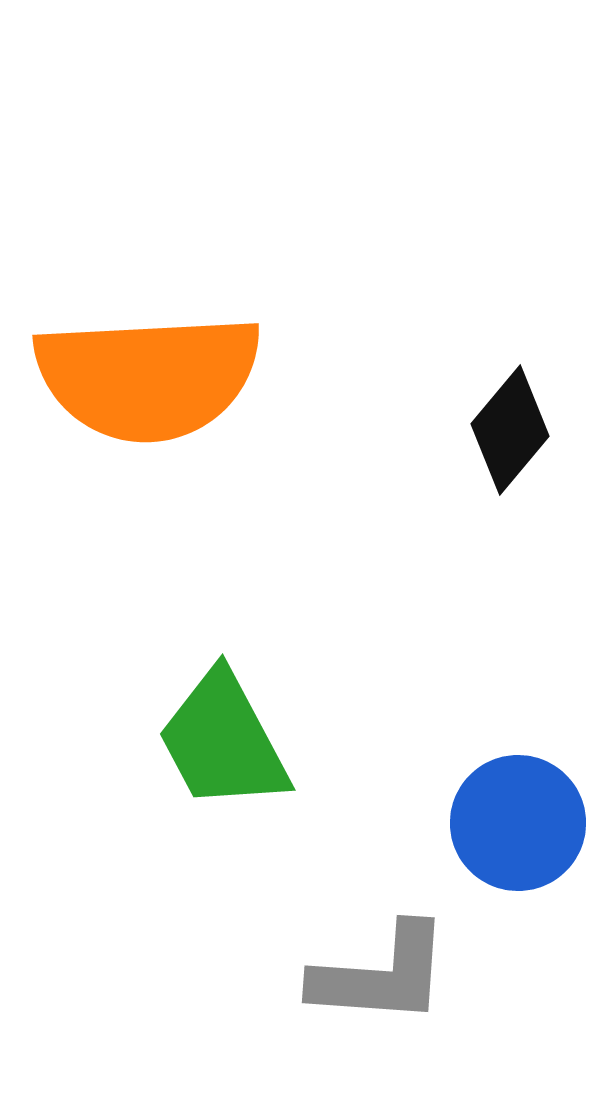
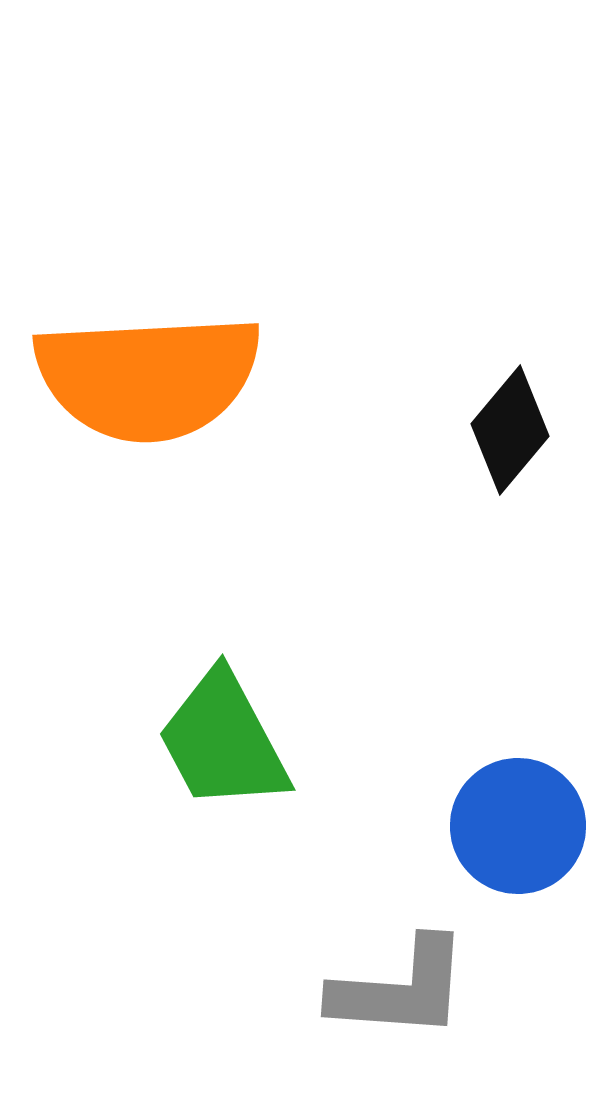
blue circle: moved 3 px down
gray L-shape: moved 19 px right, 14 px down
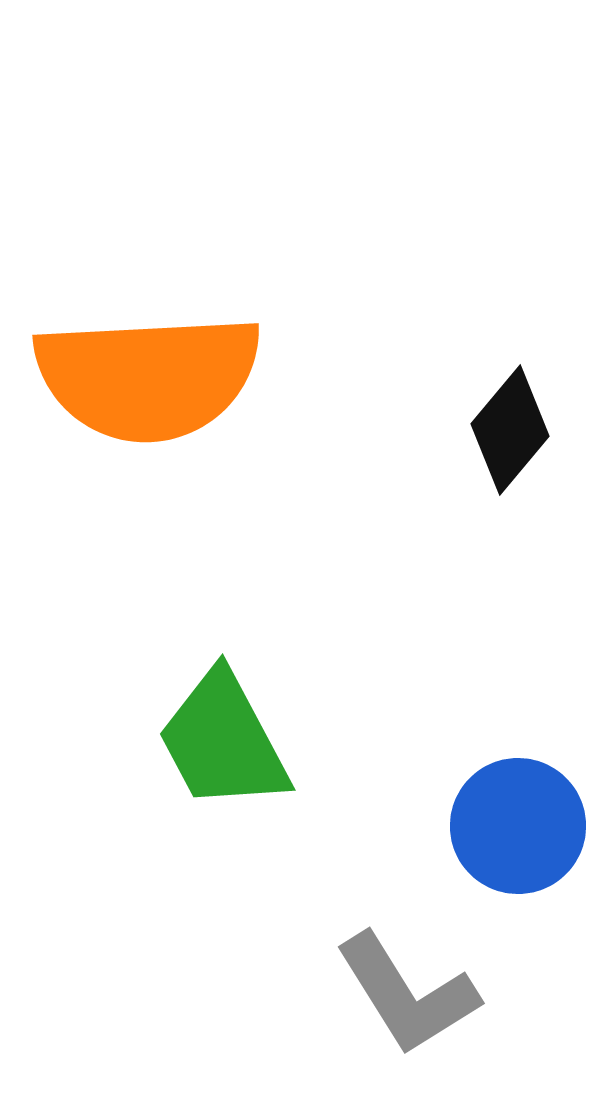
gray L-shape: moved 7 px right, 5 px down; rotated 54 degrees clockwise
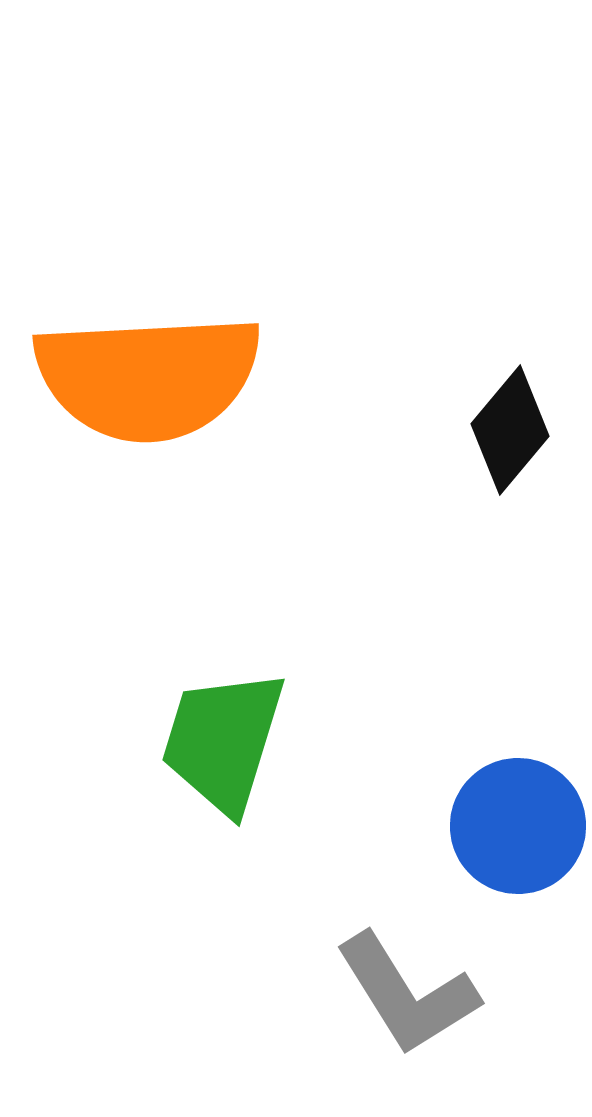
green trapezoid: rotated 45 degrees clockwise
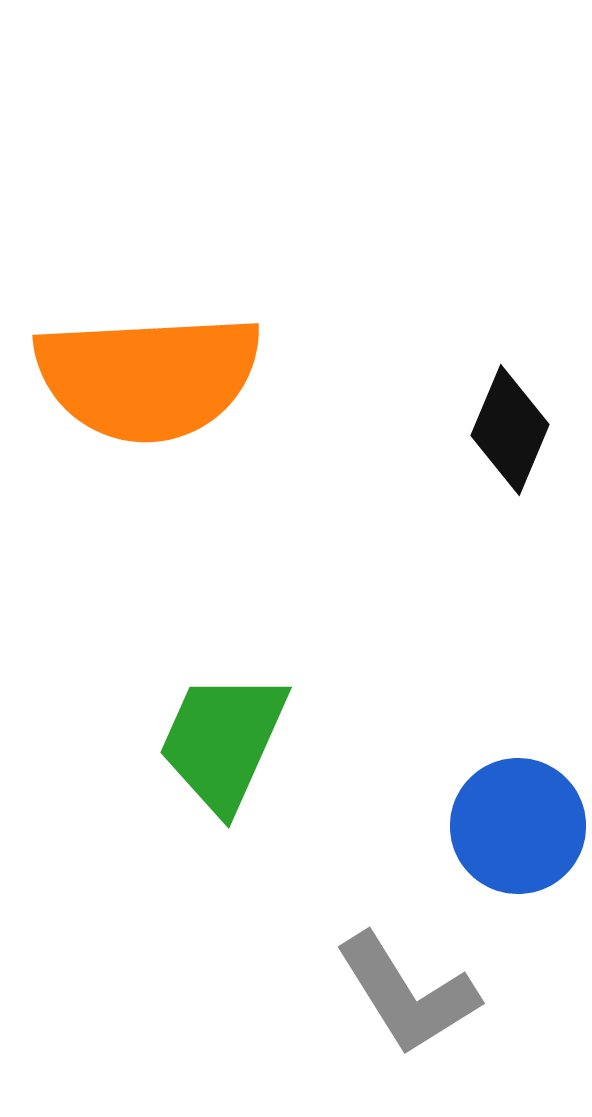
black diamond: rotated 17 degrees counterclockwise
green trapezoid: rotated 7 degrees clockwise
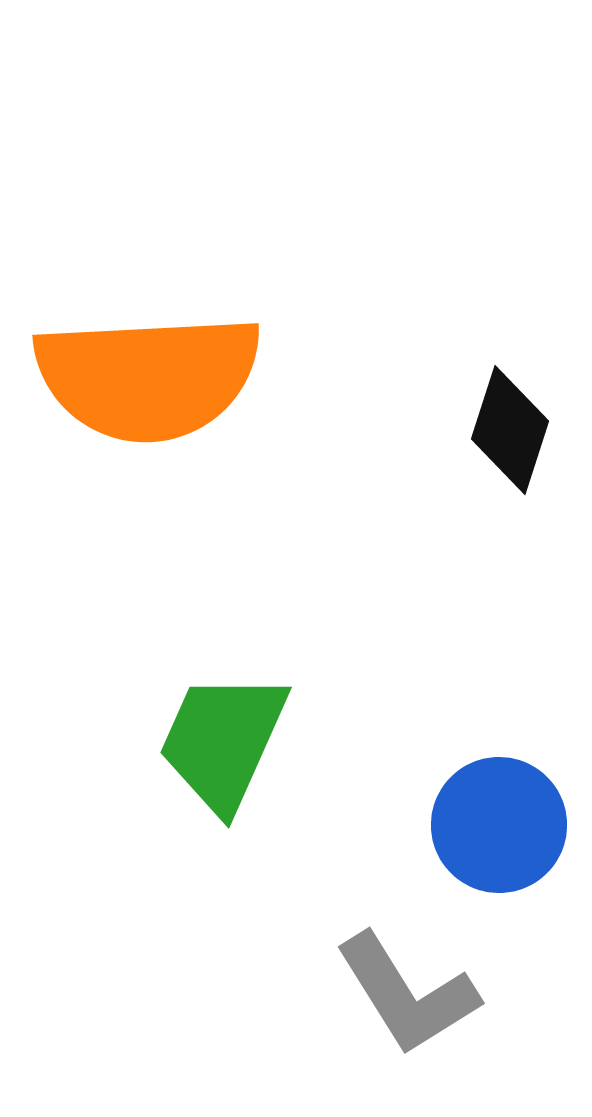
black diamond: rotated 5 degrees counterclockwise
blue circle: moved 19 px left, 1 px up
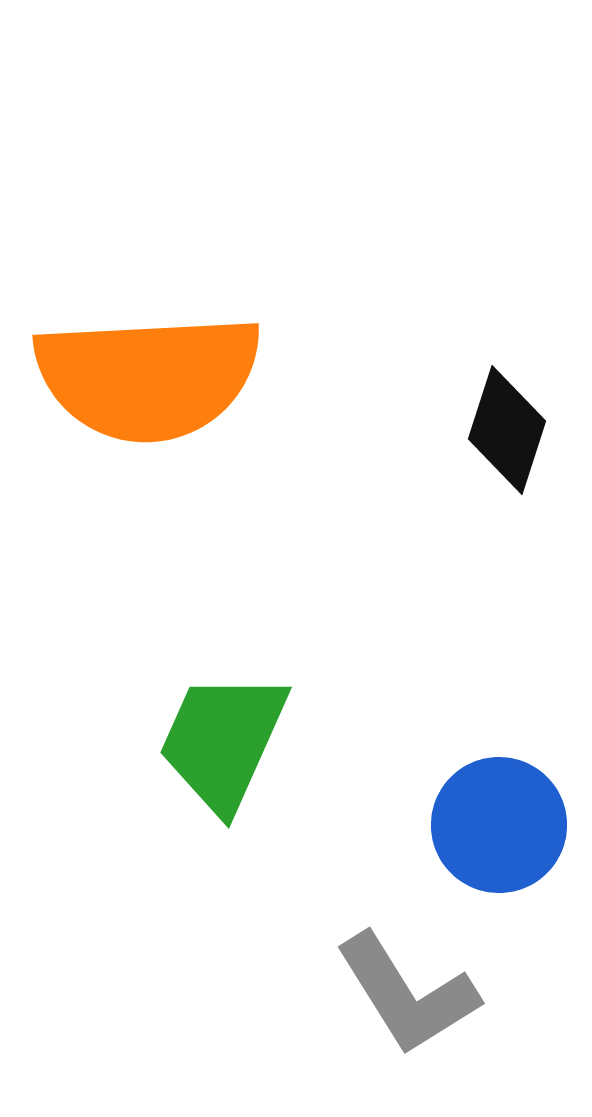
black diamond: moved 3 px left
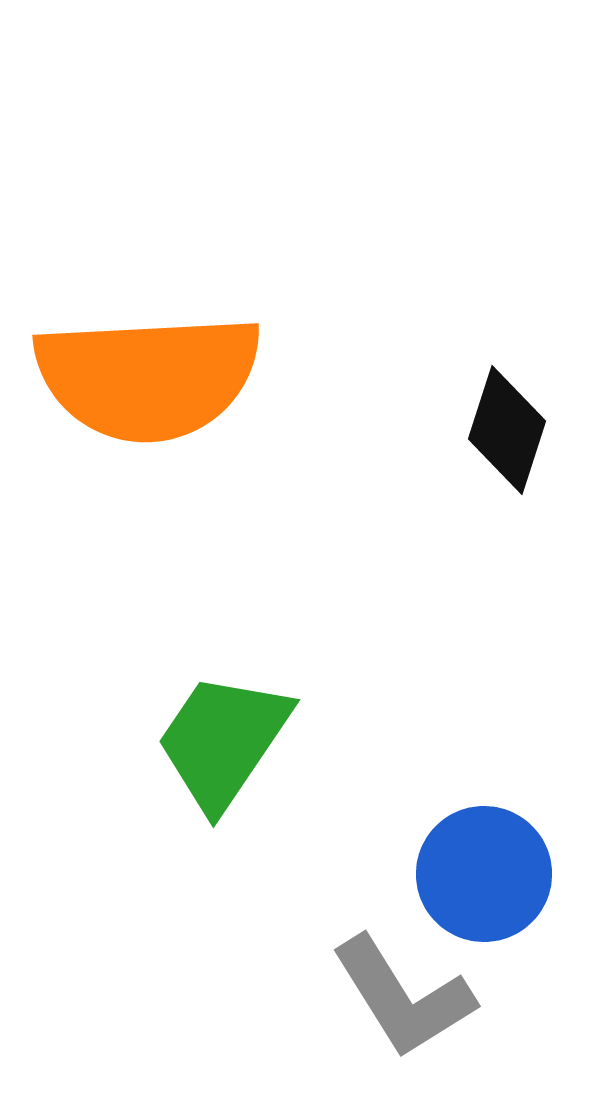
green trapezoid: rotated 10 degrees clockwise
blue circle: moved 15 px left, 49 px down
gray L-shape: moved 4 px left, 3 px down
